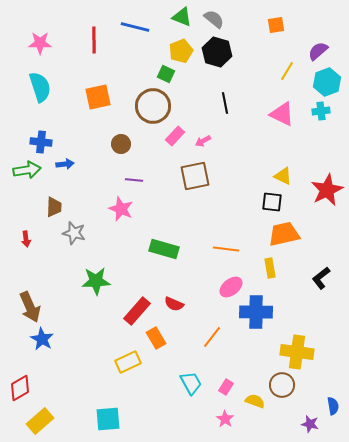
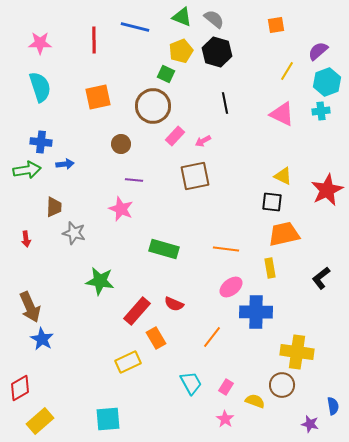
green star at (96, 281): moved 4 px right; rotated 12 degrees clockwise
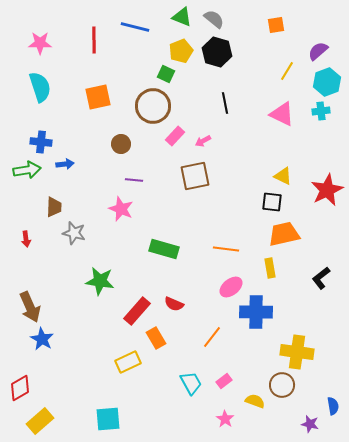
pink rectangle at (226, 387): moved 2 px left, 6 px up; rotated 21 degrees clockwise
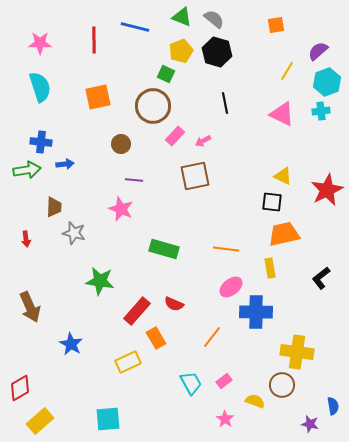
blue star at (42, 339): moved 29 px right, 5 px down
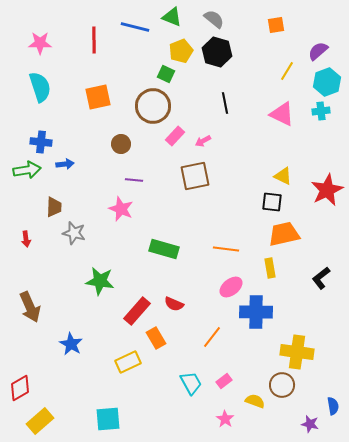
green triangle at (182, 17): moved 10 px left
